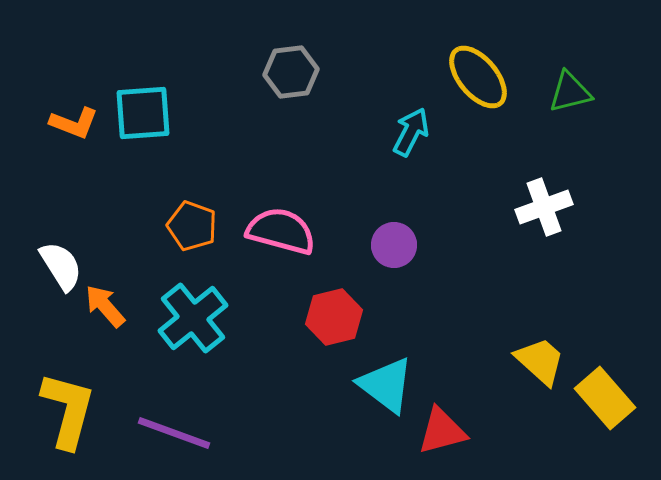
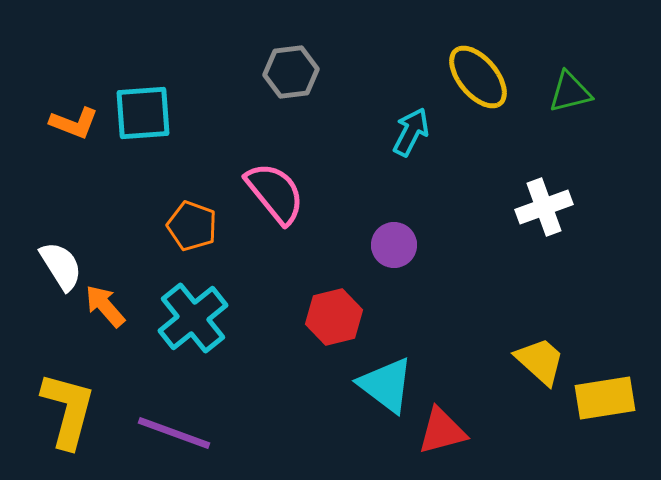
pink semicircle: moved 6 px left, 38 px up; rotated 36 degrees clockwise
yellow rectangle: rotated 58 degrees counterclockwise
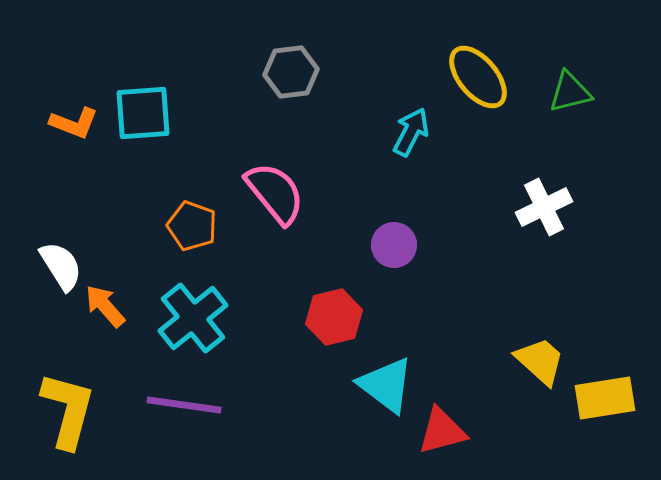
white cross: rotated 6 degrees counterclockwise
purple line: moved 10 px right, 28 px up; rotated 12 degrees counterclockwise
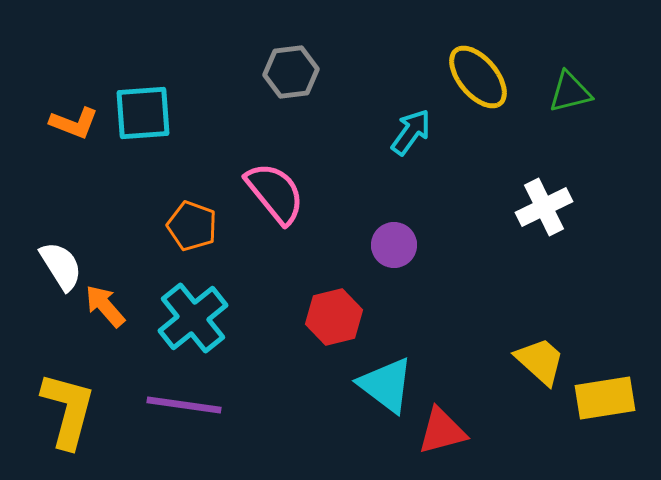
cyan arrow: rotated 9 degrees clockwise
